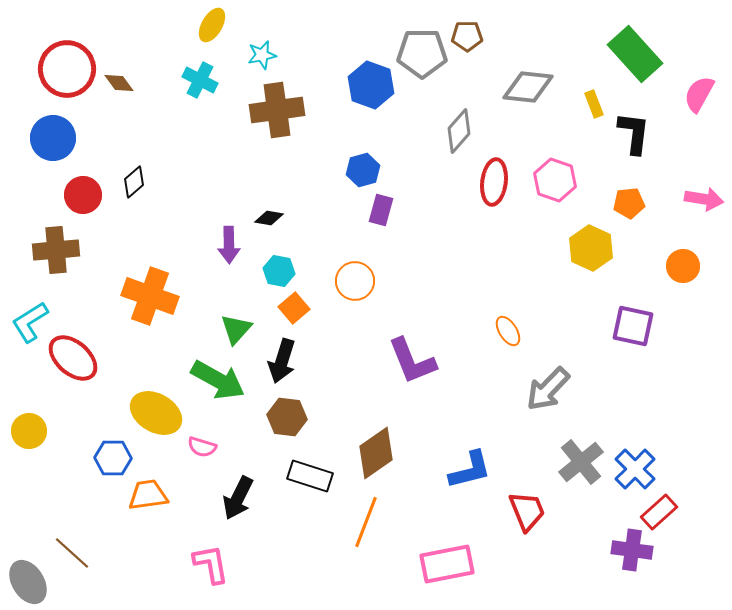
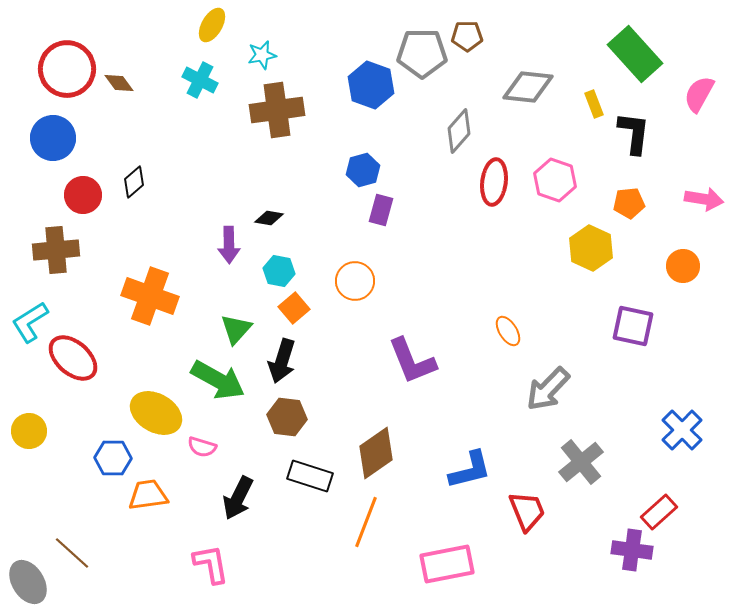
blue cross at (635, 469): moved 47 px right, 39 px up
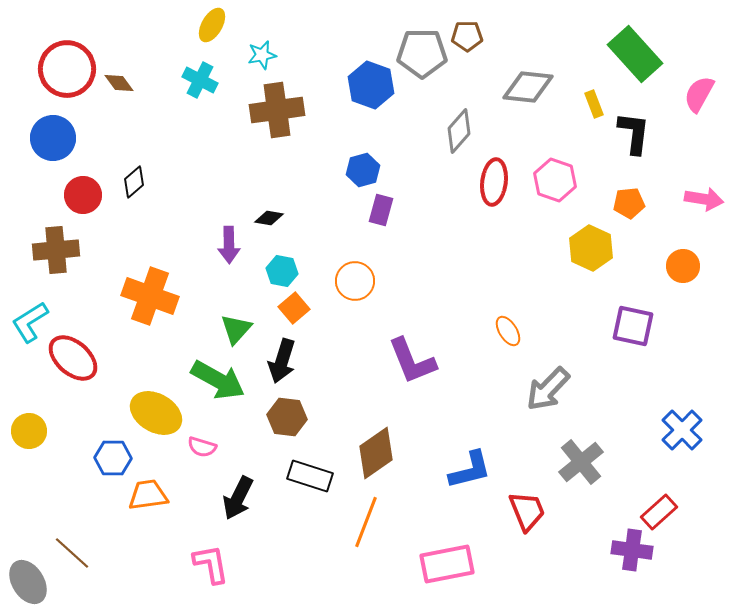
cyan hexagon at (279, 271): moved 3 px right
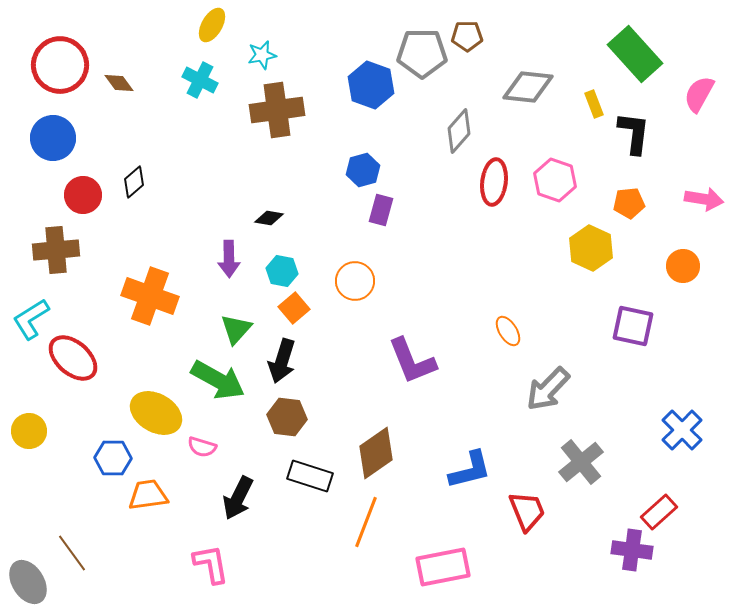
red circle at (67, 69): moved 7 px left, 4 px up
purple arrow at (229, 245): moved 14 px down
cyan L-shape at (30, 322): moved 1 px right, 3 px up
brown line at (72, 553): rotated 12 degrees clockwise
pink rectangle at (447, 564): moved 4 px left, 3 px down
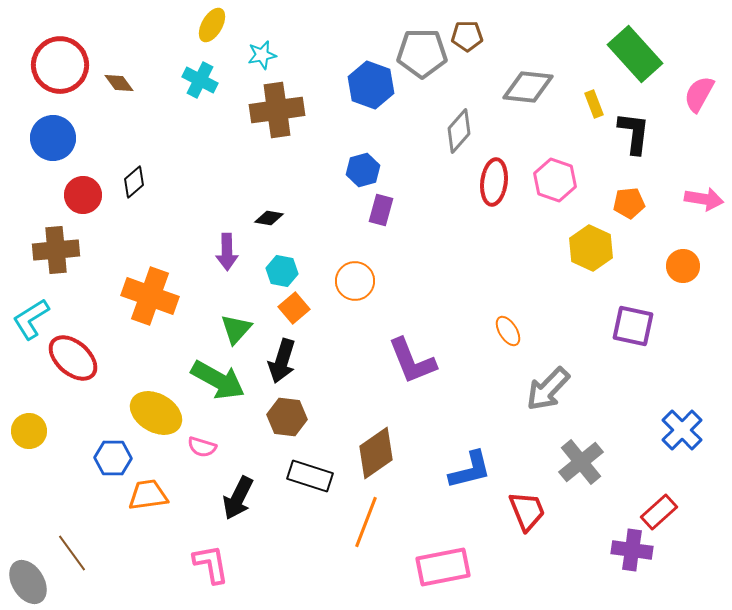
purple arrow at (229, 259): moved 2 px left, 7 px up
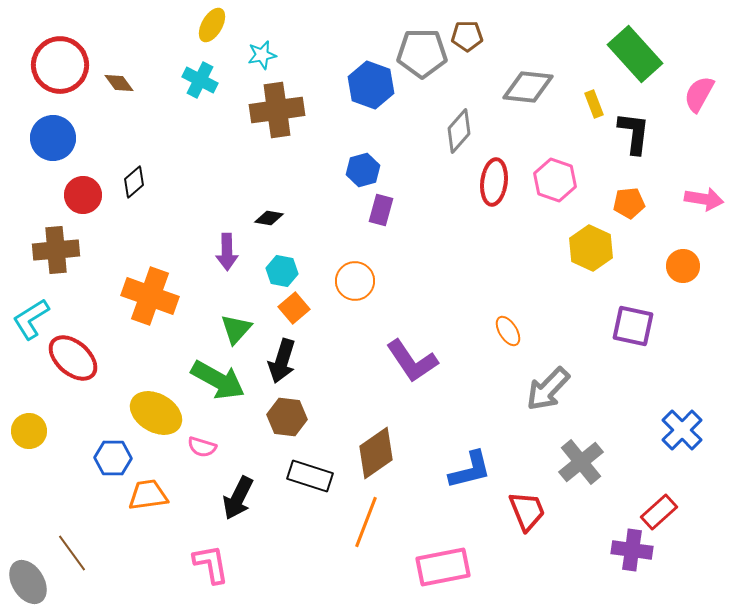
purple L-shape at (412, 361): rotated 12 degrees counterclockwise
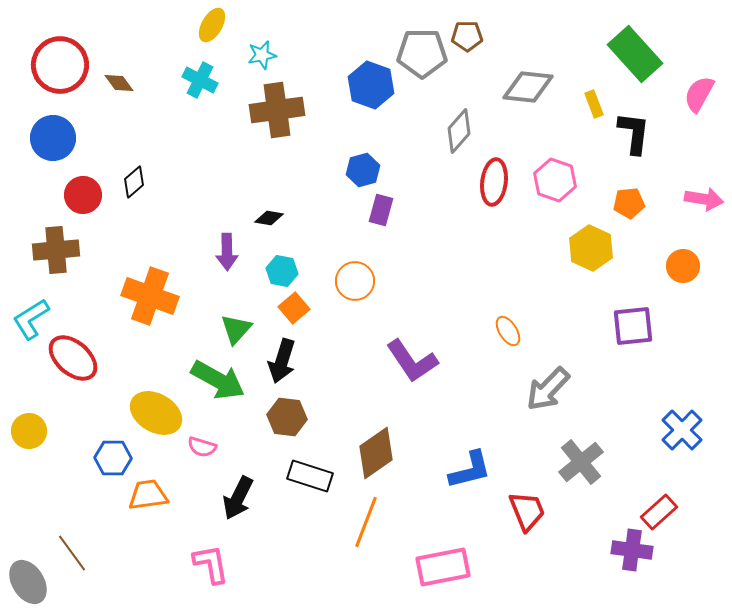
purple square at (633, 326): rotated 18 degrees counterclockwise
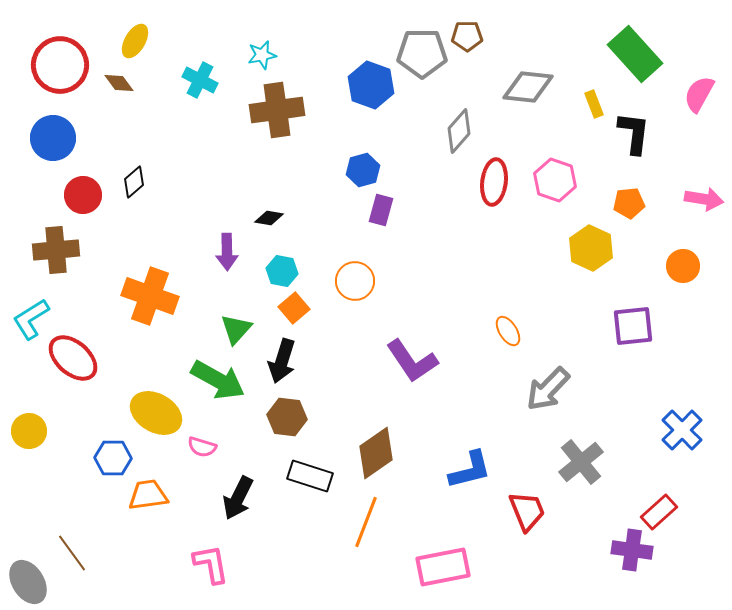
yellow ellipse at (212, 25): moved 77 px left, 16 px down
